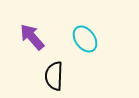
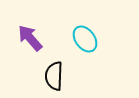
purple arrow: moved 2 px left, 1 px down
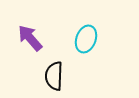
cyan ellipse: moved 1 px right; rotated 56 degrees clockwise
